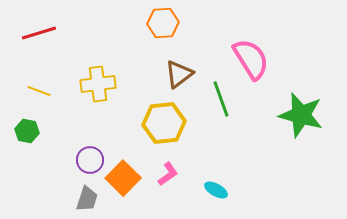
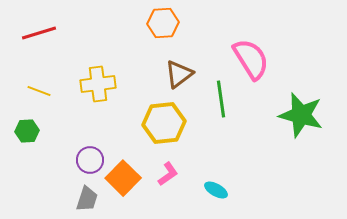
green line: rotated 12 degrees clockwise
green hexagon: rotated 15 degrees counterclockwise
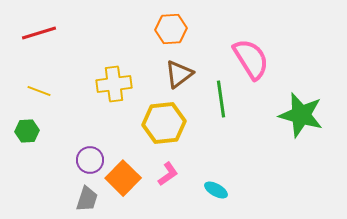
orange hexagon: moved 8 px right, 6 px down
yellow cross: moved 16 px right
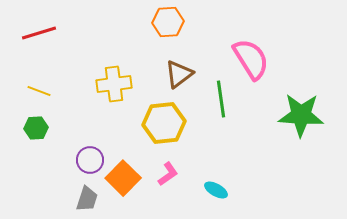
orange hexagon: moved 3 px left, 7 px up
green star: rotated 12 degrees counterclockwise
green hexagon: moved 9 px right, 3 px up
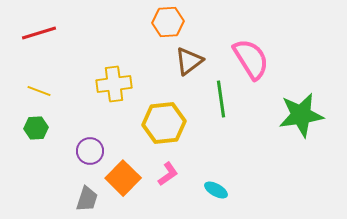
brown triangle: moved 10 px right, 13 px up
green star: rotated 12 degrees counterclockwise
purple circle: moved 9 px up
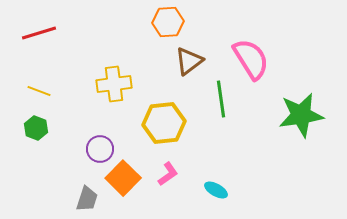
green hexagon: rotated 25 degrees clockwise
purple circle: moved 10 px right, 2 px up
